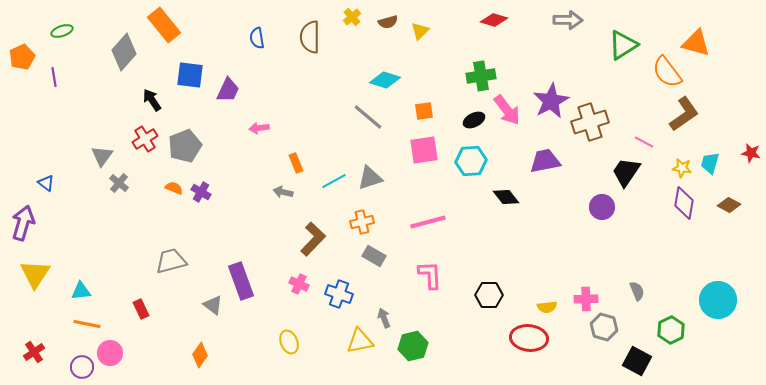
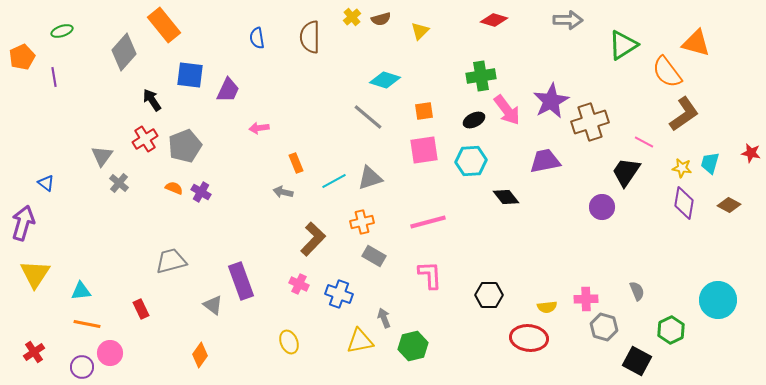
brown semicircle at (388, 22): moved 7 px left, 3 px up
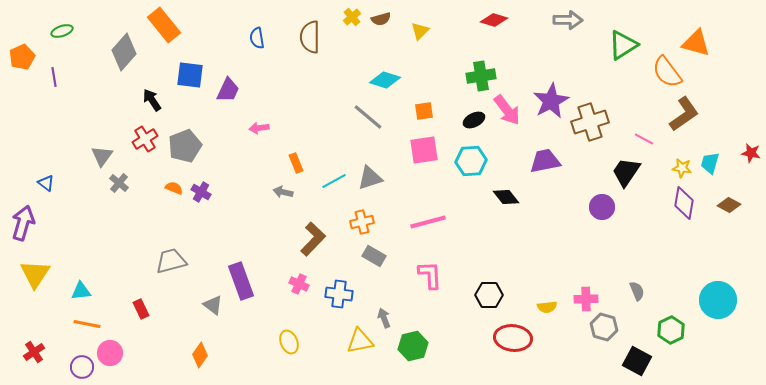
pink line at (644, 142): moved 3 px up
blue cross at (339, 294): rotated 12 degrees counterclockwise
red ellipse at (529, 338): moved 16 px left
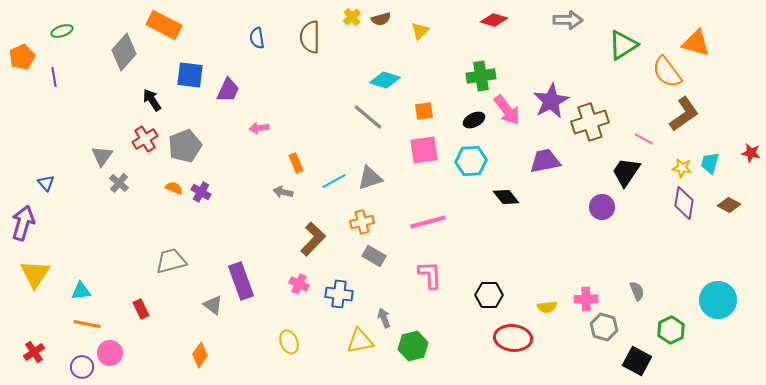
orange rectangle at (164, 25): rotated 24 degrees counterclockwise
blue triangle at (46, 183): rotated 12 degrees clockwise
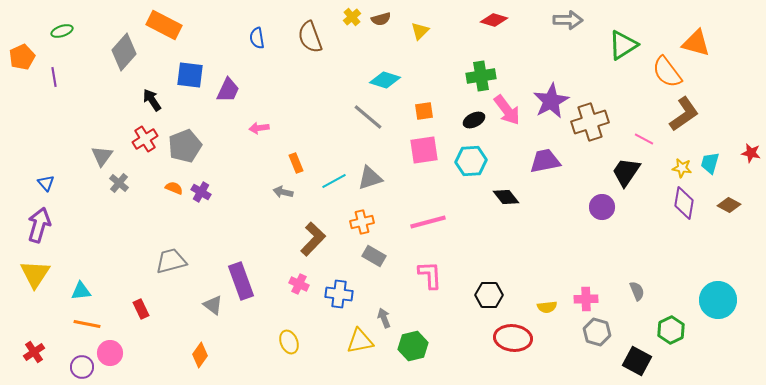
brown semicircle at (310, 37): rotated 20 degrees counterclockwise
purple arrow at (23, 223): moved 16 px right, 2 px down
gray hexagon at (604, 327): moved 7 px left, 5 px down
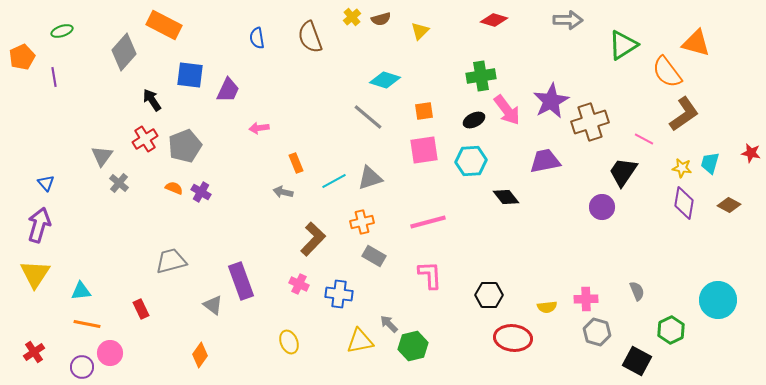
black trapezoid at (626, 172): moved 3 px left
gray arrow at (384, 318): moved 5 px right, 6 px down; rotated 24 degrees counterclockwise
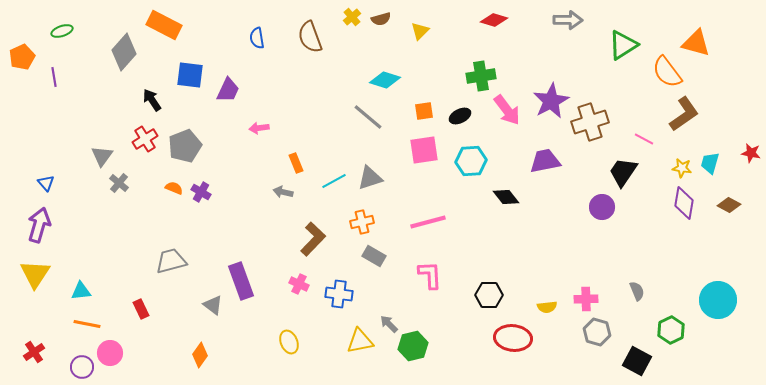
black ellipse at (474, 120): moved 14 px left, 4 px up
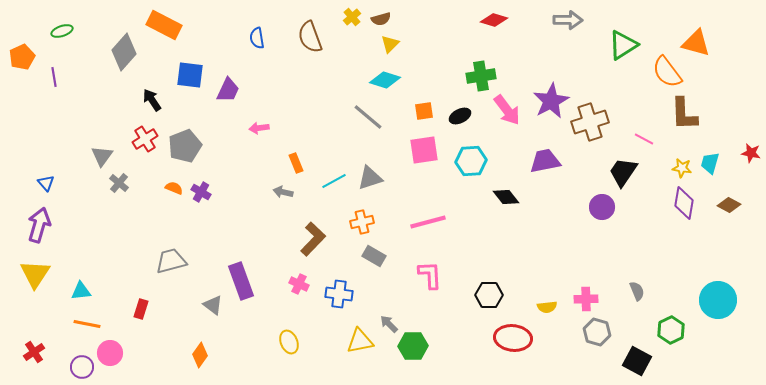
yellow triangle at (420, 31): moved 30 px left, 13 px down
brown L-shape at (684, 114): rotated 123 degrees clockwise
red rectangle at (141, 309): rotated 42 degrees clockwise
green hexagon at (413, 346): rotated 12 degrees clockwise
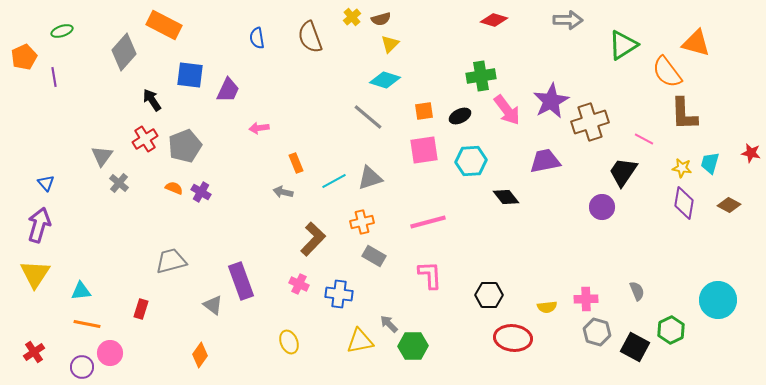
orange pentagon at (22, 57): moved 2 px right
black square at (637, 361): moved 2 px left, 14 px up
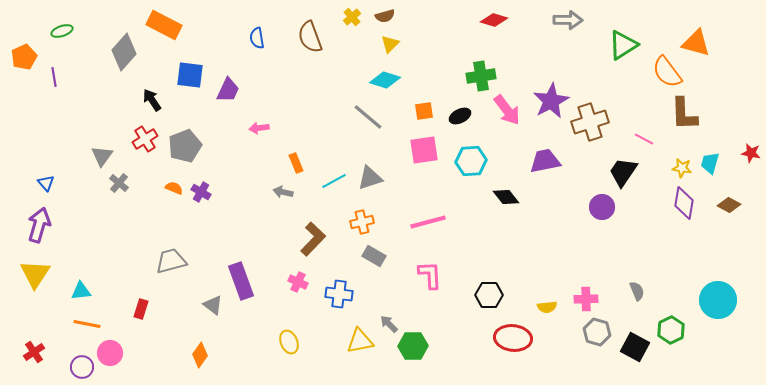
brown semicircle at (381, 19): moved 4 px right, 3 px up
pink cross at (299, 284): moved 1 px left, 2 px up
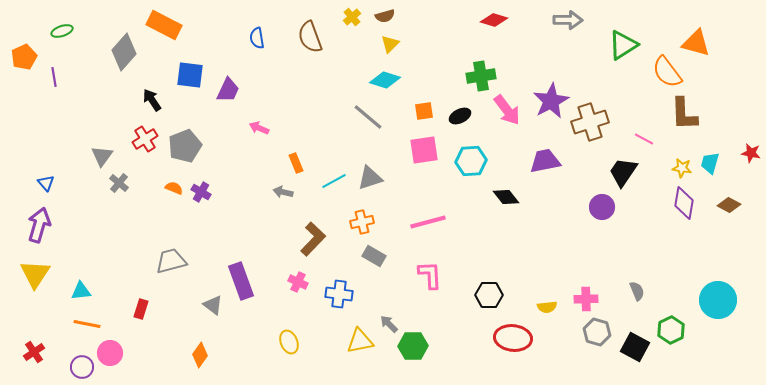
pink arrow at (259, 128): rotated 30 degrees clockwise
